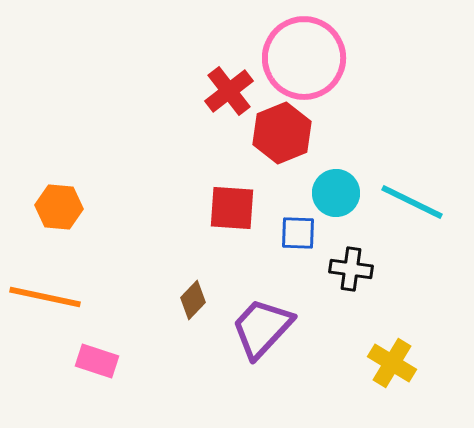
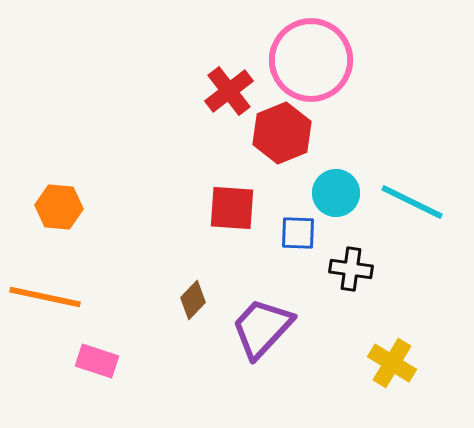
pink circle: moved 7 px right, 2 px down
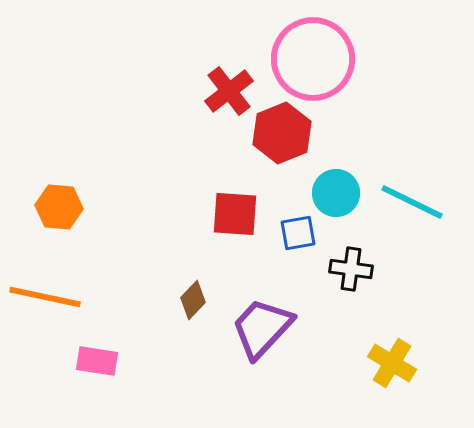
pink circle: moved 2 px right, 1 px up
red square: moved 3 px right, 6 px down
blue square: rotated 12 degrees counterclockwise
pink rectangle: rotated 9 degrees counterclockwise
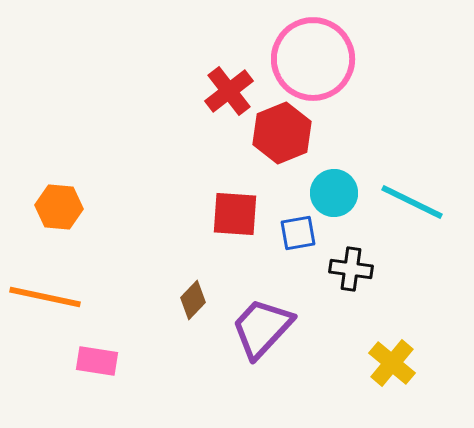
cyan circle: moved 2 px left
yellow cross: rotated 9 degrees clockwise
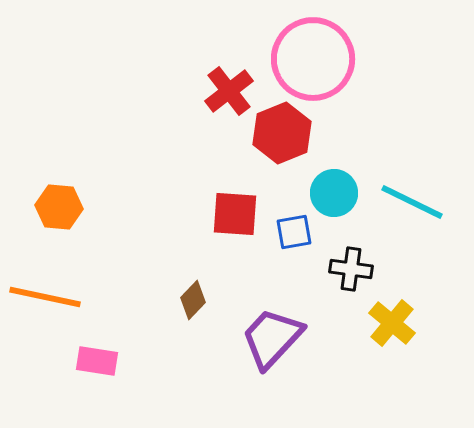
blue square: moved 4 px left, 1 px up
purple trapezoid: moved 10 px right, 10 px down
yellow cross: moved 40 px up
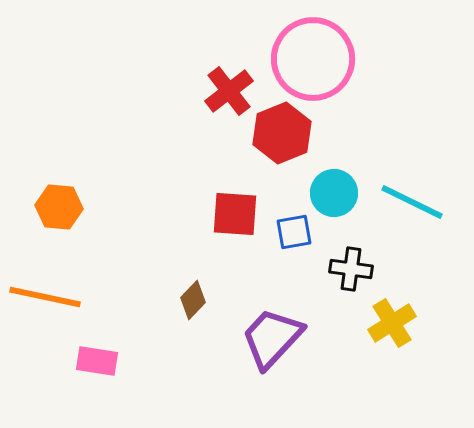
yellow cross: rotated 18 degrees clockwise
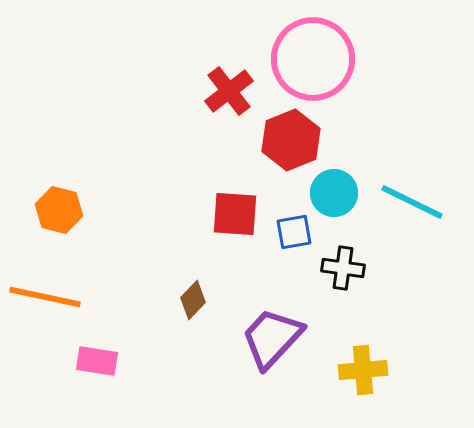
red hexagon: moved 9 px right, 7 px down
orange hexagon: moved 3 px down; rotated 9 degrees clockwise
black cross: moved 8 px left, 1 px up
yellow cross: moved 29 px left, 47 px down; rotated 27 degrees clockwise
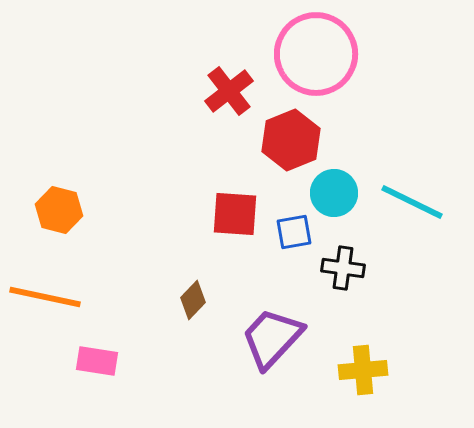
pink circle: moved 3 px right, 5 px up
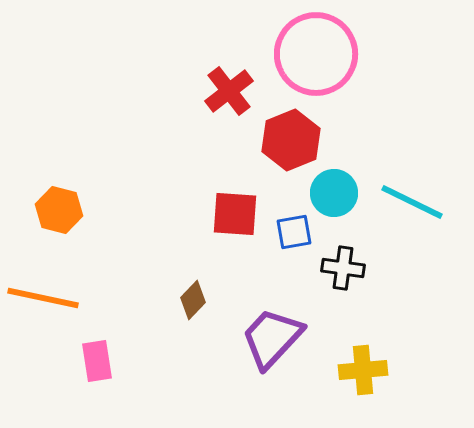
orange line: moved 2 px left, 1 px down
pink rectangle: rotated 72 degrees clockwise
